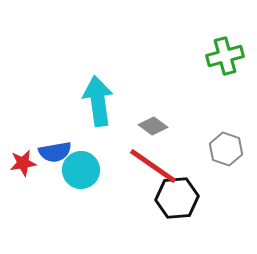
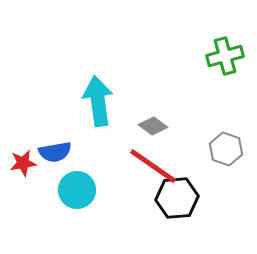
cyan circle: moved 4 px left, 20 px down
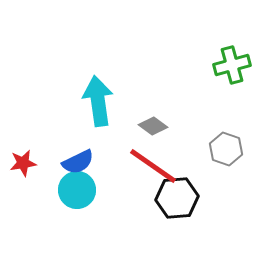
green cross: moved 7 px right, 9 px down
blue semicircle: moved 23 px right, 10 px down; rotated 16 degrees counterclockwise
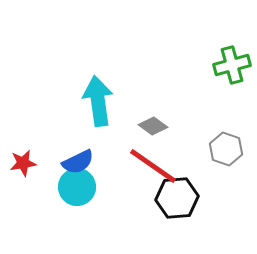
cyan circle: moved 3 px up
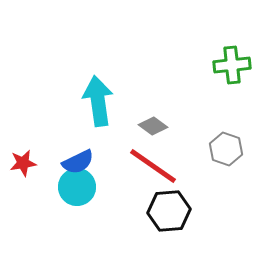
green cross: rotated 9 degrees clockwise
black hexagon: moved 8 px left, 13 px down
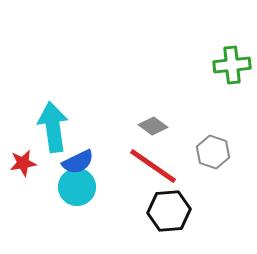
cyan arrow: moved 45 px left, 26 px down
gray hexagon: moved 13 px left, 3 px down
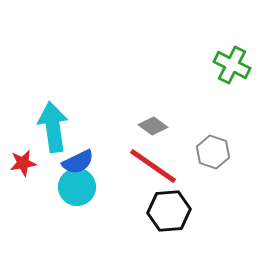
green cross: rotated 33 degrees clockwise
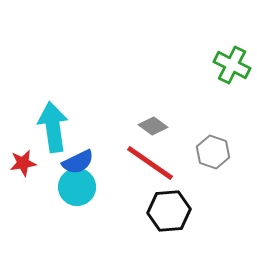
red line: moved 3 px left, 3 px up
